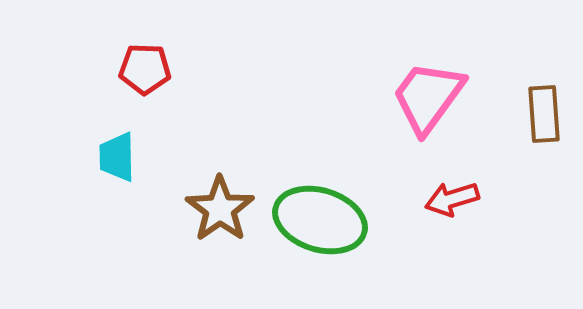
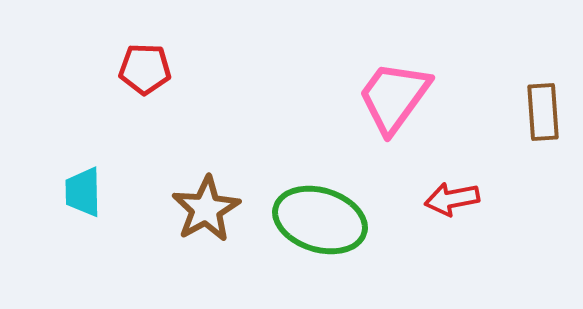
pink trapezoid: moved 34 px left
brown rectangle: moved 1 px left, 2 px up
cyan trapezoid: moved 34 px left, 35 px down
red arrow: rotated 6 degrees clockwise
brown star: moved 14 px left; rotated 6 degrees clockwise
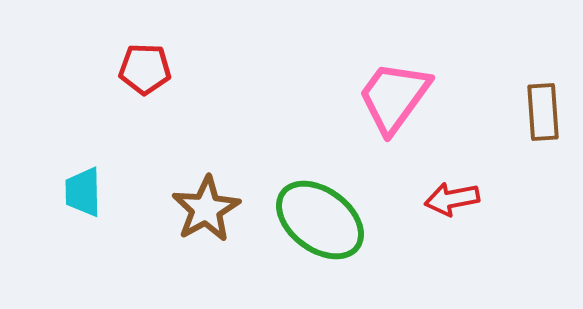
green ellipse: rotated 20 degrees clockwise
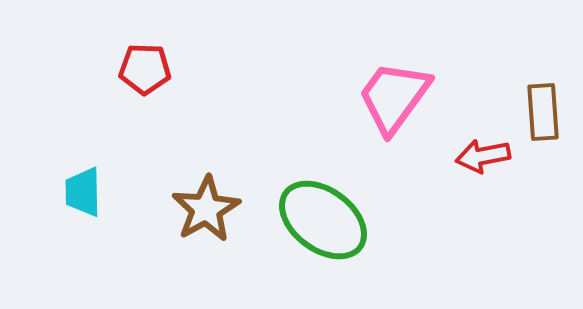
red arrow: moved 31 px right, 43 px up
green ellipse: moved 3 px right
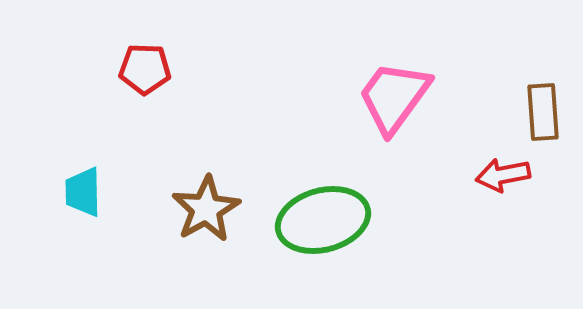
red arrow: moved 20 px right, 19 px down
green ellipse: rotated 52 degrees counterclockwise
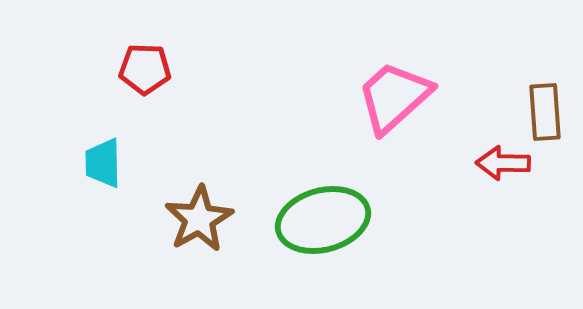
pink trapezoid: rotated 12 degrees clockwise
brown rectangle: moved 2 px right
red arrow: moved 12 px up; rotated 12 degrees clockwise
cyan trapezoid: moved 20 px right, 29 px up
brown star: moved 7 px left, 10 px down
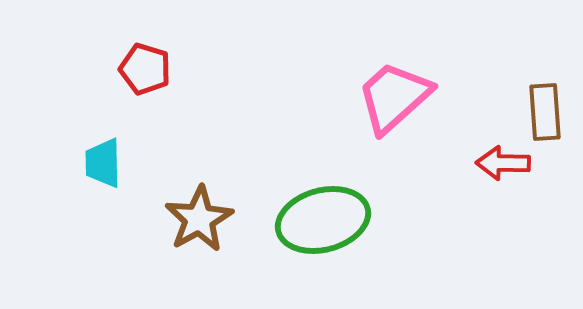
red pentagon: rotated 15 degrees clockwise
